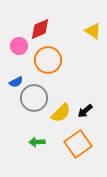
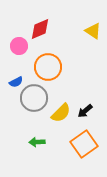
orange circle: moved 7 px down
orange square: moved 6 px right
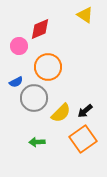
yellow triangle: moved 8 px left, 16 px up
orange square: moved 1 px left, 5 px up
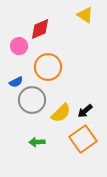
gray circle: moved 2 px left, 2 px down
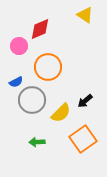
black arrow: moved 10 px up
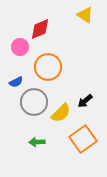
pink circle: moved 1 px right, 1 px down
gray circle: moved 2 px right, 2 px down
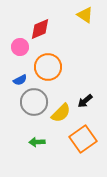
blue semicircle: moved 4 px right, 2 px up
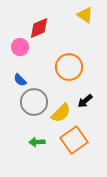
red diamond: moved 1 px left, 1 px up
orange circle: moved 21 px right
blue semicircle: rotated 72 degrees clockwise
orange square: moved 9 px left, 1 px down
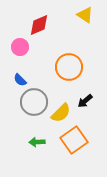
red diamond: moved 3 px up
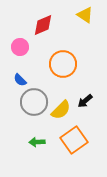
red diamond: moved 4 px right
orange circle: moved 6 px left, 3 px up
yellow semicircle: moved 3 px up
